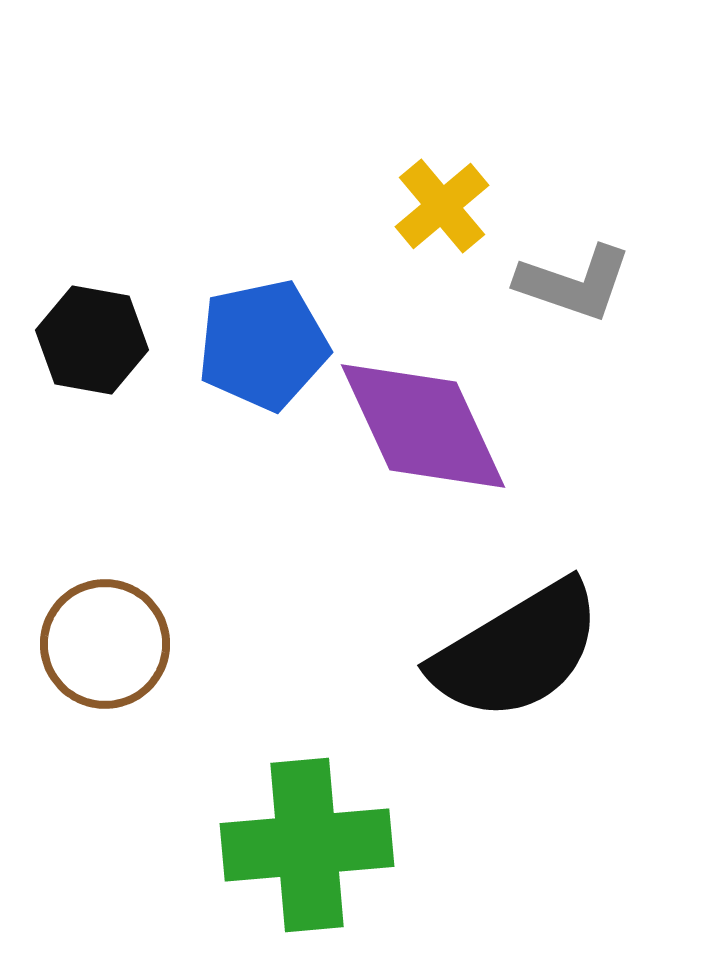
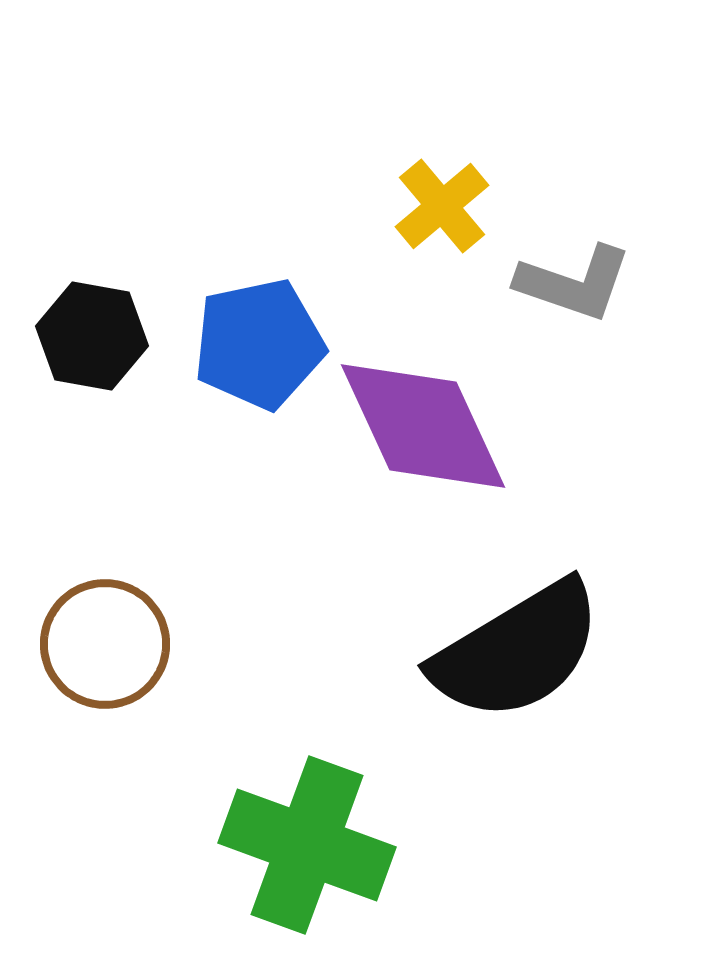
black hexagon: moved 4 px up
blue pentagon: moved 4 px left, 1 px up
green cross: rotated 25 degrees clockwise
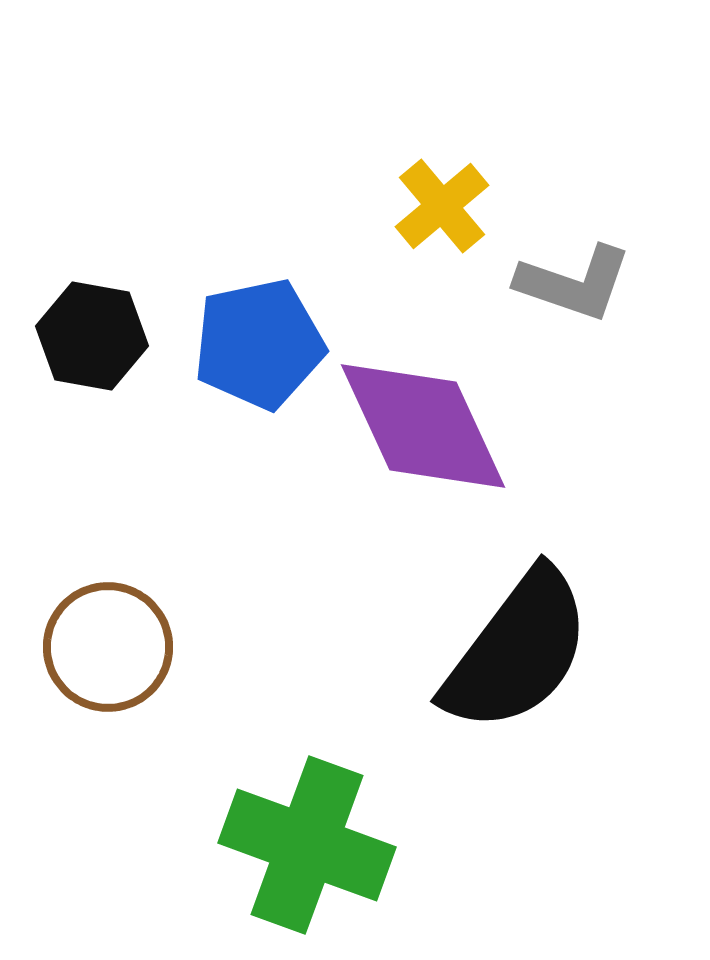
brown circle: moved 3 px right, 3 px down
black semicircle: rotated 22 degrees counterclockwise
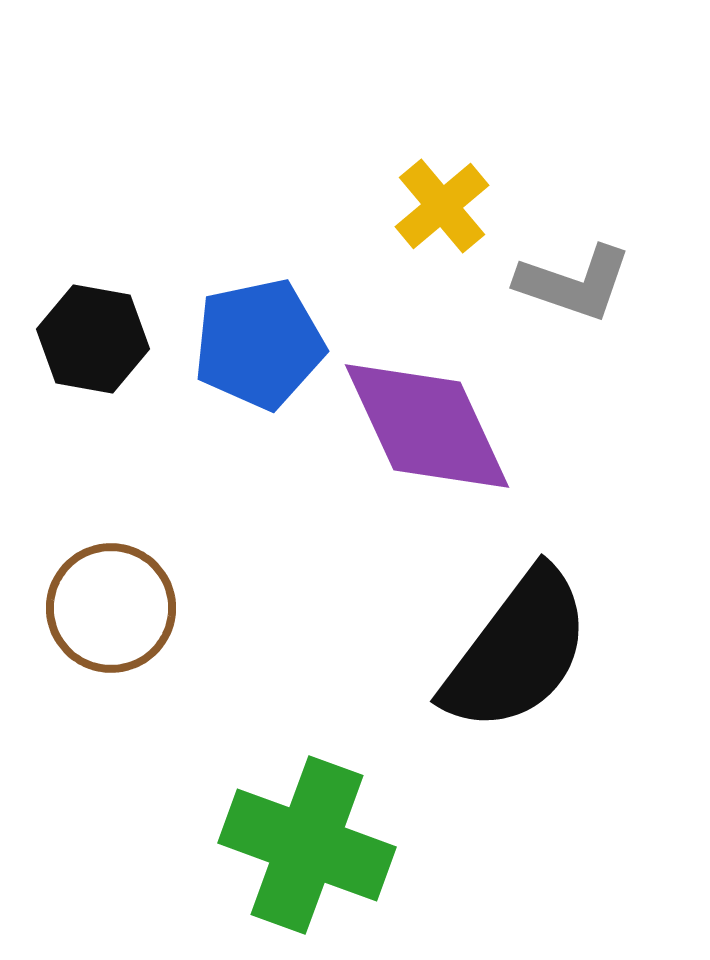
black hexagon: moved 1 px right, 3 px down
purple diamond: moved 4 px right
brown circle: moved 3 px right, 39 px up
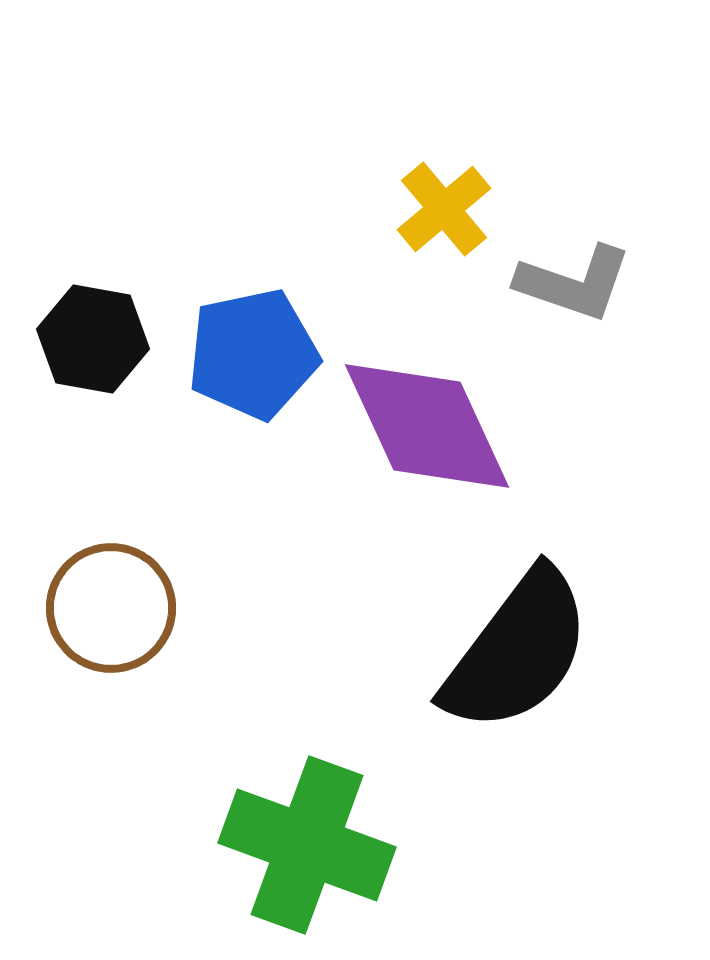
yellow cross: moved 2 px right, 3 px down
blue pentagon: moved 6 px left, 10 px down
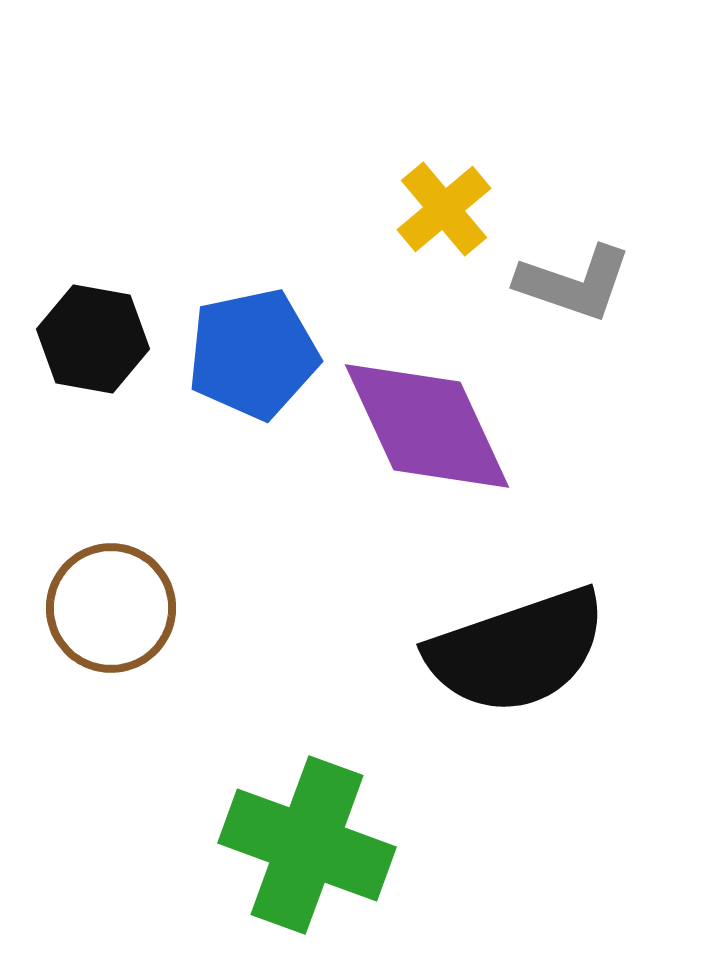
black semicircle: rotated 34 degrees clockwise
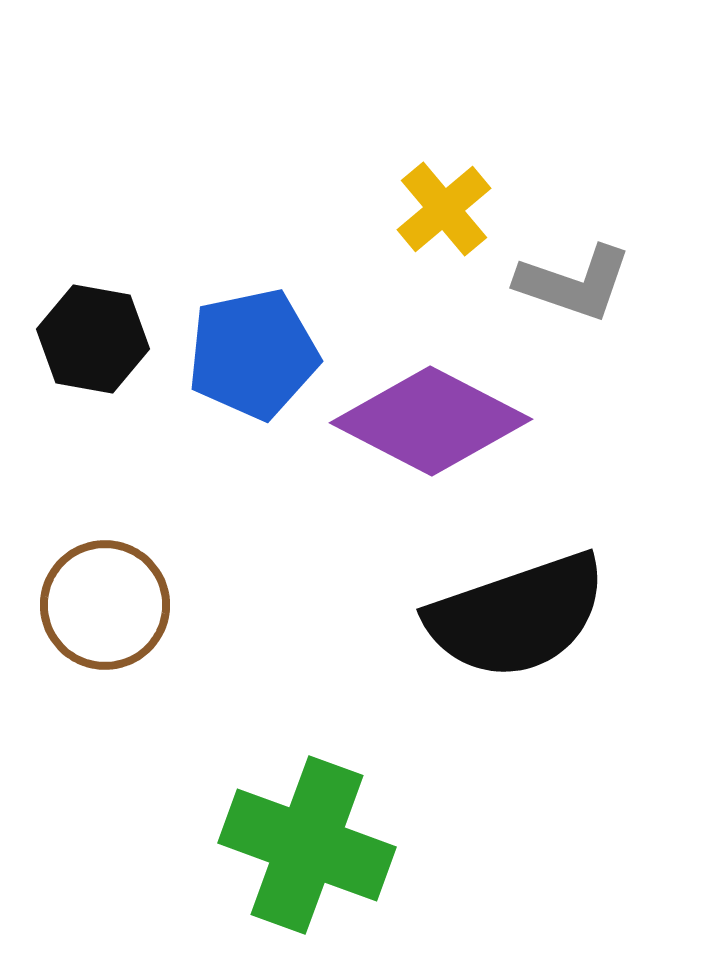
purple diamond: moved 4 px right, 5 px up; rotated 38 degrees counterclockwise
brown circle: moved 6 px left, 3 px up
black semicircle: moved 35 px up
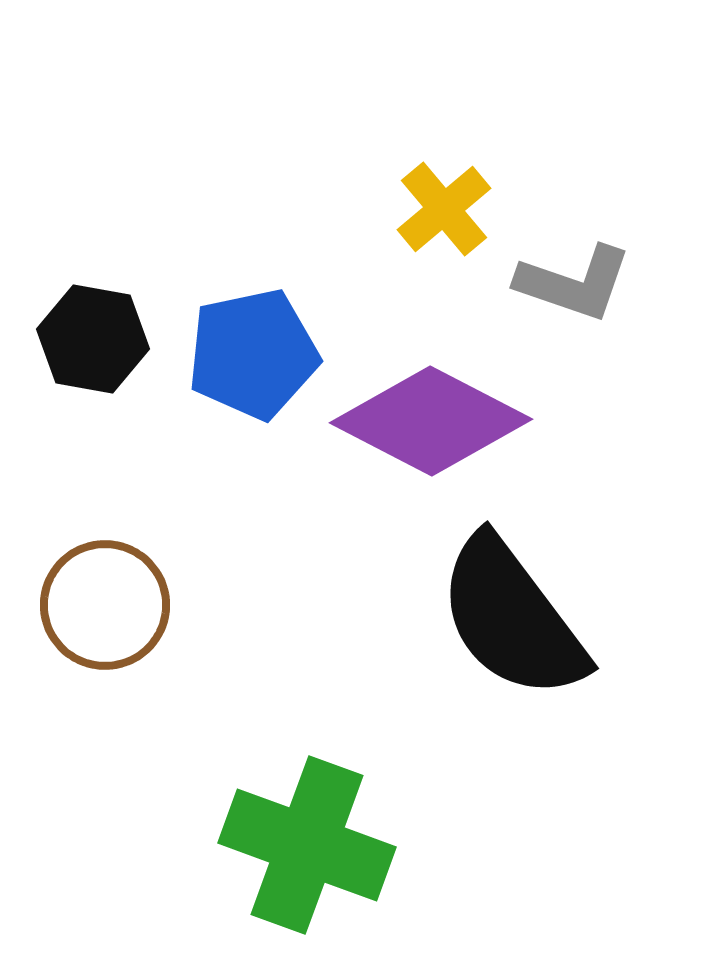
black semicircle: moved 5 px left, 2 px down; rotated 72 degrees clockwise
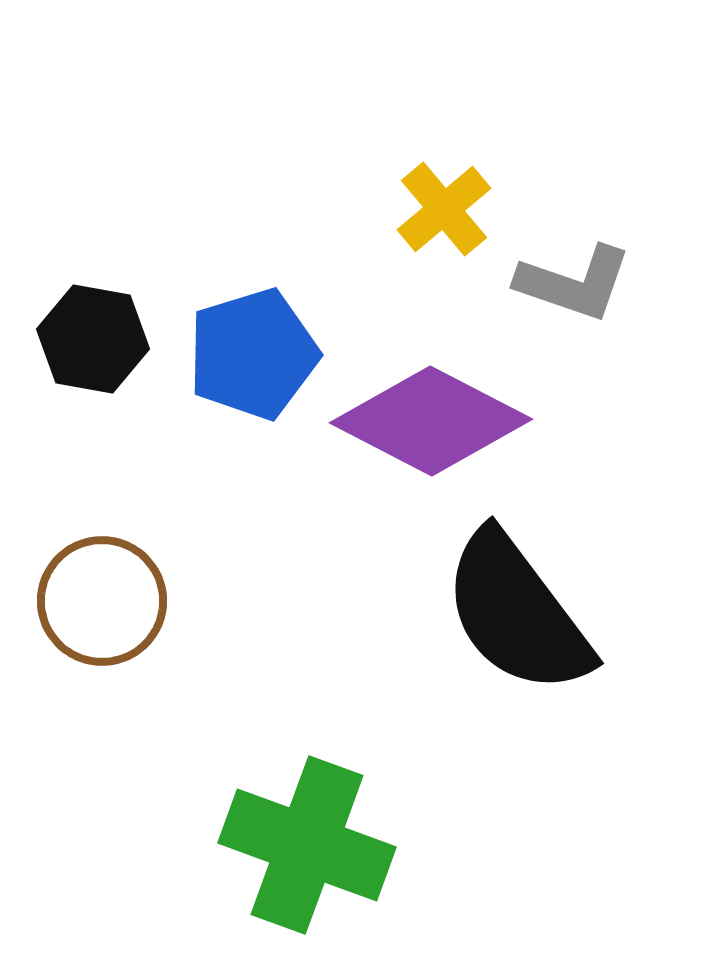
blue pentagon: rotated 5 degrees counterclockwise
brown circle: moved 3 px left, 4 px up
black semicircle: moved 5 px right, 5 px up
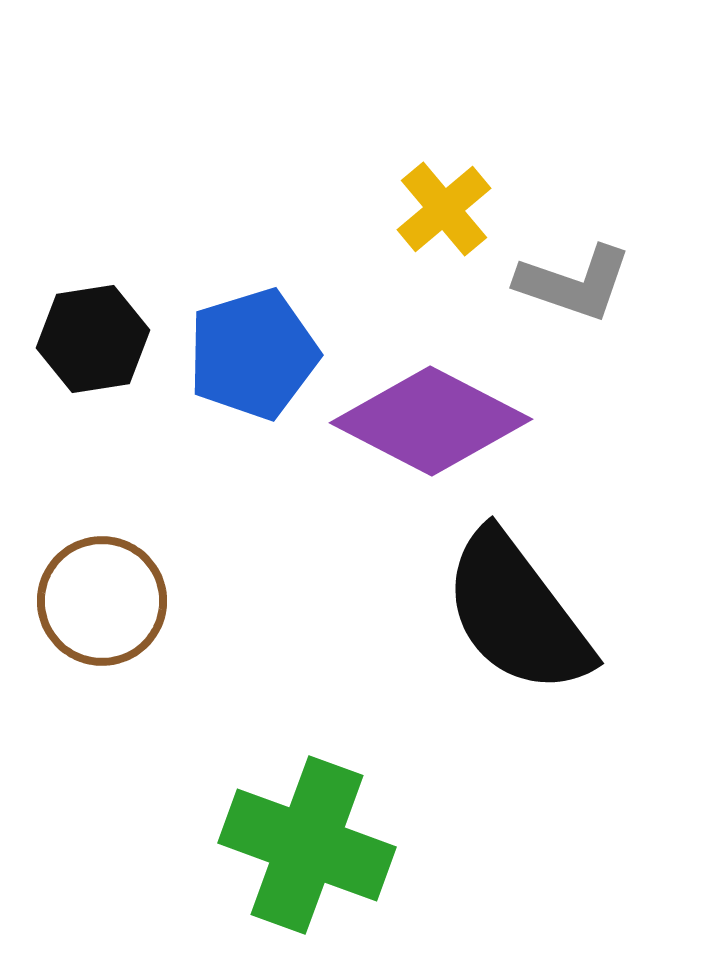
black hexagon: rotated 19 degrees counterclockwise
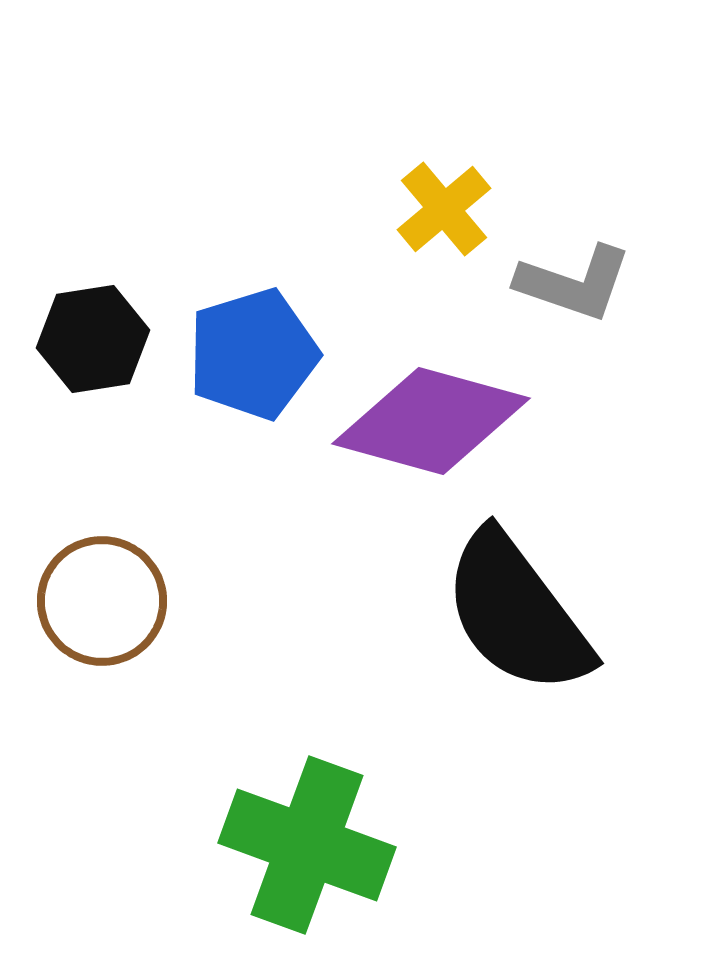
purple diamond: rotated 12 degrees counterclockwise
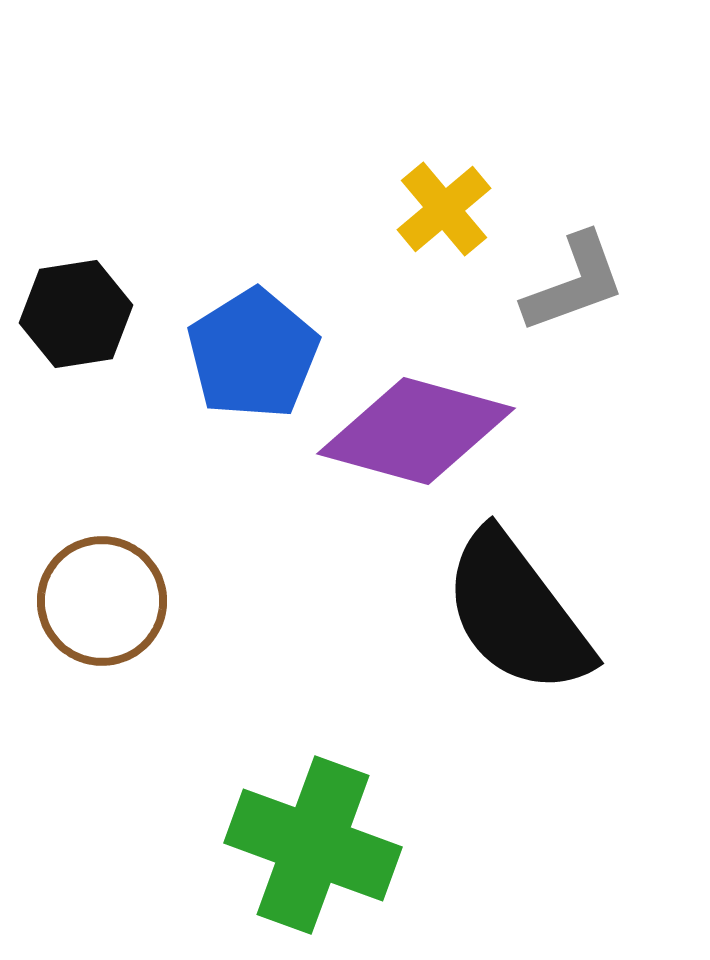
gray L-shape: rotated 39 degrees counterclockwise
black hexagon: moved 17 px left, 25 px up
blue pentagon: rotated 15 degrees counterclockwise
purple diamond: moved 15 px left, 10 px down
green cross: moved 6 px right
